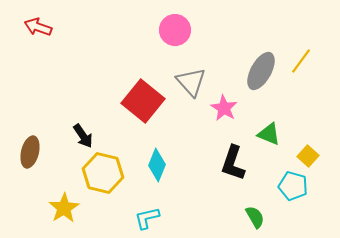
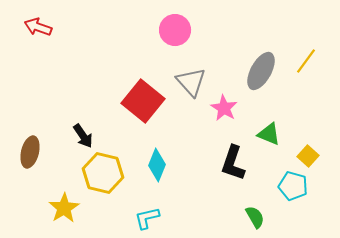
yellow line: moved 5 px right
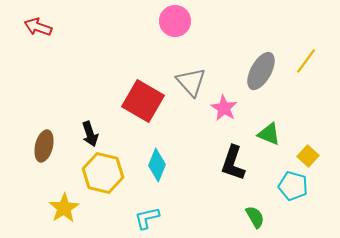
pink circle: moved 9 px up
red square: rotated 9 degrees counterclockwise
black arrow: moved 7 px right, 2 px up; rotated 15 degrees clockwise
brown ellipse: moved 14 px right, 6 px up
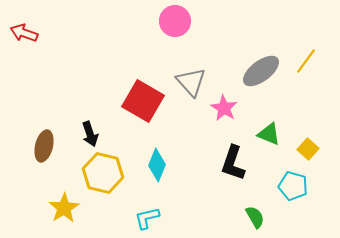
red arrow: moved 14 px left, 6 px down
gray ellipse: rotated 24 degrees clockwise
yellow square: moved 7 px up
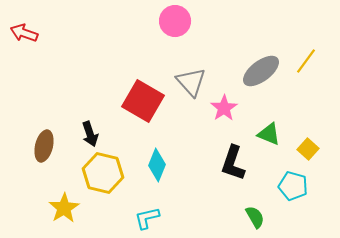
pink star: rotated 8 degrees clockwise
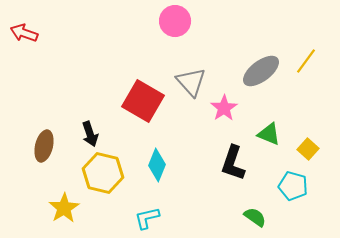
green semicircle: rotated 25 degrees counterclockwise
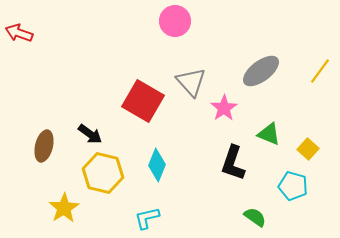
red arrow: moved 5 px left
yellow line: moved 14 px right, 10 px down
black arrow: rotated 35 degrees counterclockwise
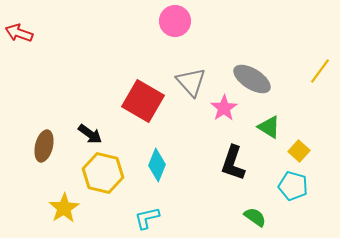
gray ellipse: moved 9 px left, 8 px down; rotated 69 degrees clockwise
green triangle: moved 7 px up; rotated 10 degrees clockwise
yellow square: moved 9 px left, 2 px down
